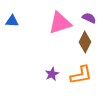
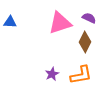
blue triangle: moved 2 px left, 1 px down
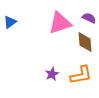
blue triangle: rotated 40 degrees counterclockwise
brown diamond: rotated 30 degrees counterclockwise
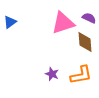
pink triangle: moved 3 px right
purple star: rotated 24 degrees counterclockwise
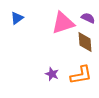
purple semicircle: moved 1 px left
blue triangle: moved 7 px right, 4 px up
